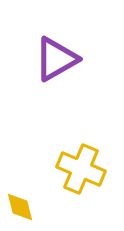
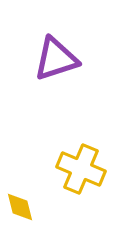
purple triangle: rotated 12 degrees clockwise
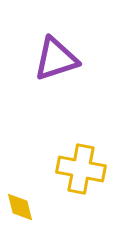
yellow cross: rotated 12 degrees counterclockwise
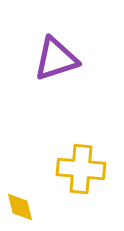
yellow cross: rotated 6 degrees counterclockwise
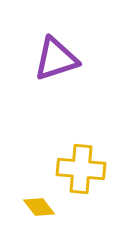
yellow diamond: moved 19 px right; rotated 24 degrees counterclockwise
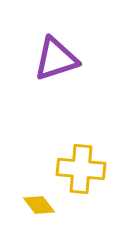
yellow diamond: moved 2 px up
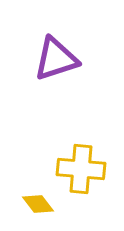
yellow diamond: moved 1 px left, 1 px up
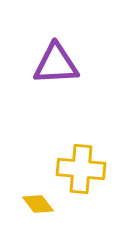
purple triangle: moved 5 px down; rotated 15 degrees clockwise
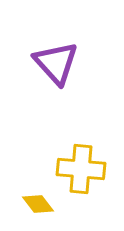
purple triangle: moved 1 px up; rotated 51 degrees clockwise
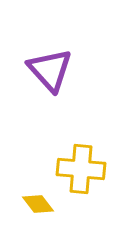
purple triangle: moved 6 px left, 7 px down
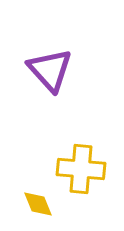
yellow diamond: rotated 16 degrees clockwise
